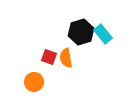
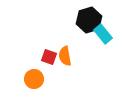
black hexagon: moved 8 px right, 12 px up
orange semicircle: moved 1 px left, 2 px up
orange circle: moved 3 px up
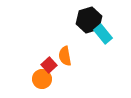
red square: moved 8 px down; rotated 28 degrees clockwise
orange circle: moved 8 px right
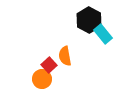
black hexagon: rotated 15 degrees counterclockwise
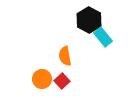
cyan rectangle: moved 3 px down
red square: moved 13 px right, 16 px down
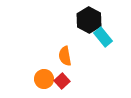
orange circle: moved 2 px right
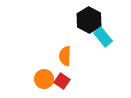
orange semicircle: rotated 12 degrees clockwise
red square: rotated 14 degrees counterclockwise
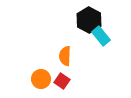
cyan rectangle: moved 2 px left, 1 px up
orange circle: moved 3 px left
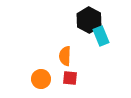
cyan rectangle: rotated 18 degrees clockwise
red square: moved 8 px right, 3 px up; rotated 28 degrees counterclockwise
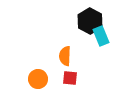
black hexagon: moved 1 px right, 1 px down
orange circle: moved 3 px left
